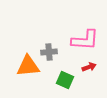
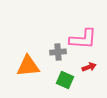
pink L-shape: moved 2 px left, 1 px up
gray cross: moved 9 px right
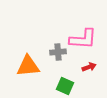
green square: moved 6 px down
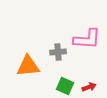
pink L-shape: moved 4 px right
red arrow: moved 20 px down
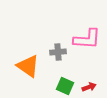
orange triangle: rotated 40 degrees clockwise
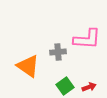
green square: rotated 30 degrees clockwise
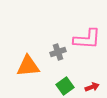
gray cross: rotated 14 degrees counterclockwise
orange triangle: rotated 40 degrees counterclockwise
red arrow: moved 3 px right
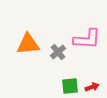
gray cross: rotated 21 degrees counterclockwise
orange triangle: moved 22 px up
green square: moved 5 px right; rotated 30 degrees clockwise
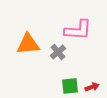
pink L-shape: moved 9 px left, 9 px up
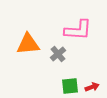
gray cross: moved 2 px down
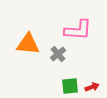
orange triangle: rotated 10 degrees clockwise
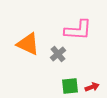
orange triangle: rotated 20 degrees clockwise
